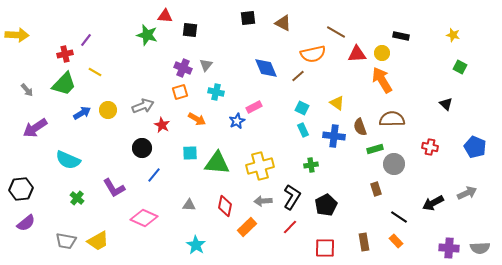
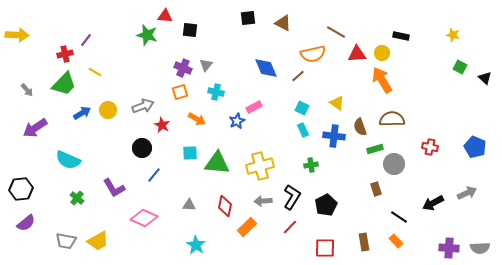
black triangle at (446, 104): moved 39 px right, 26 px up
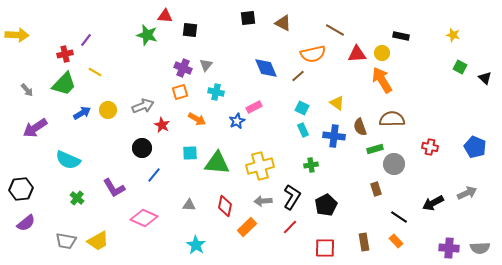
brown line at (336, 32): moved 1 px left, 2 px up
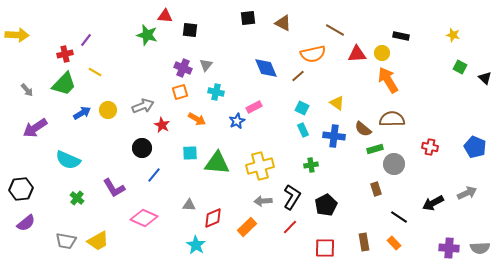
orange arrow at (382, 80): moved 6 px right
brown semicircle at (360, 127): moved 3 px right, 2 px down; rotated 30 degrees counterclockwise
red diamond at (225, 206): moved 12 px left, 12 px down; rotated 55 degrees clockwise
orange rectangle at (396, 241): moved 2 px left, 2 px down
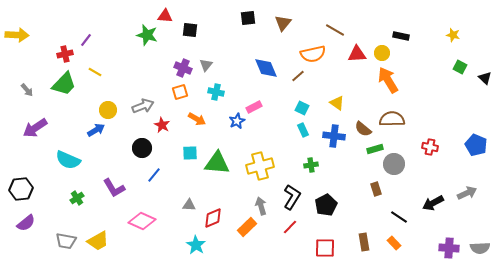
brown triangle at (283, 23): rotated 42 degrees clockwise
blue arrow at (82, 113): moved 14 px right, 17 px down
blue pentagon at (475, 147): moved 1 px right, 2 px up
green cross at (77, 198): rotated 16 degrees clockwise
gray arrow at (263, 201): moved 2 px left, 5 px down; rotated 78 degrees clockwise
pink diamond at (144, 218): moved 2 px left, 3 px down
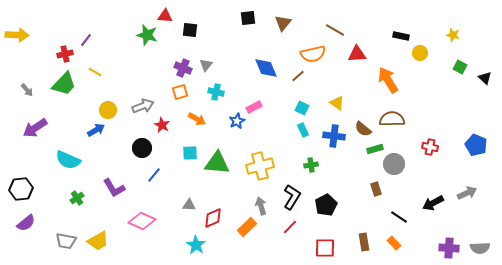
yellow circle at (382, 53): moved 38 px right
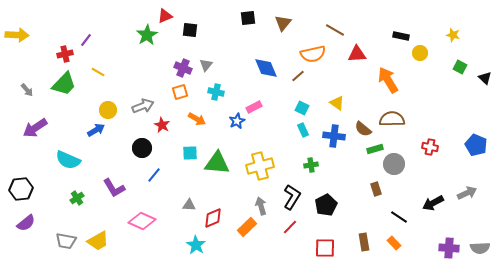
red triangle at (165, 16): rotated 28 degrees counterclockwise
green star at (147, 35): rotated 25 degrees clockwise
yellow line at (95, 72): moved 3 px right
